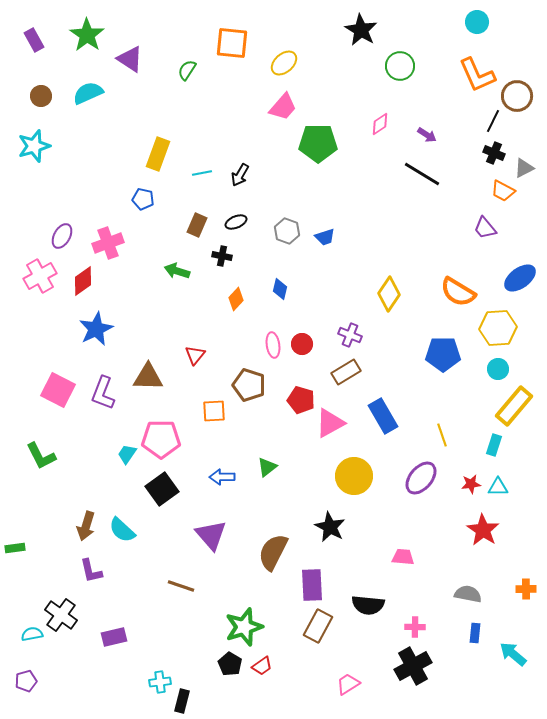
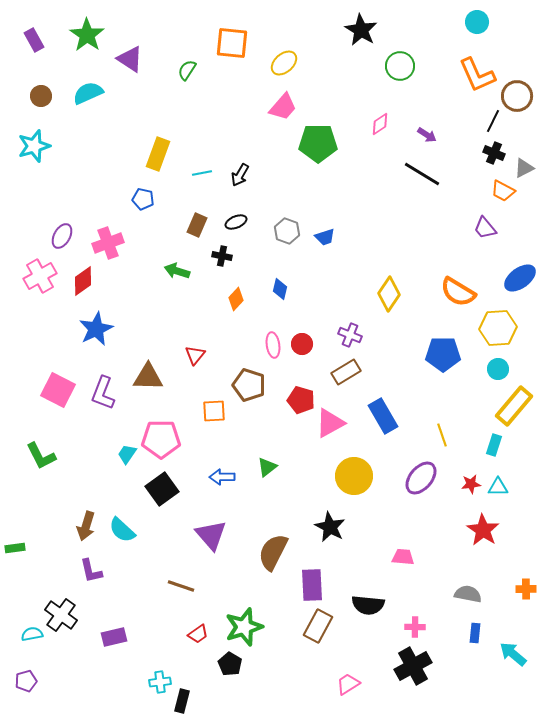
red trapezoid at (262, 666): moved 64 px left, 32 px up
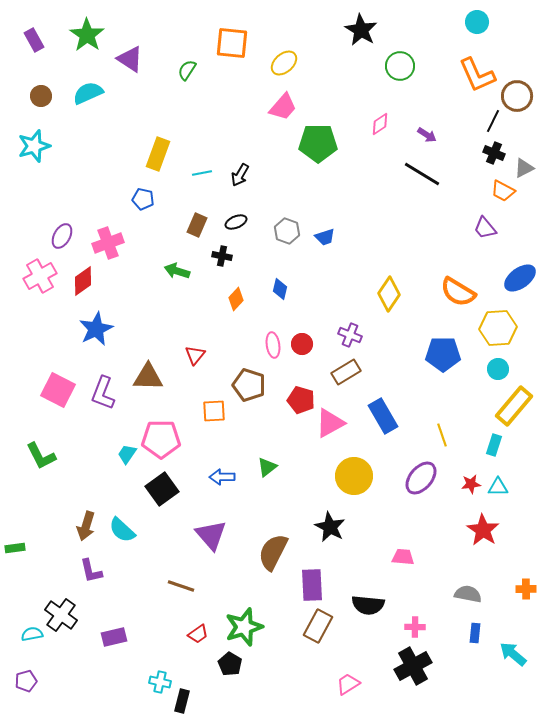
cyan cross at (160, 682): rotated 20 degrees clockwise
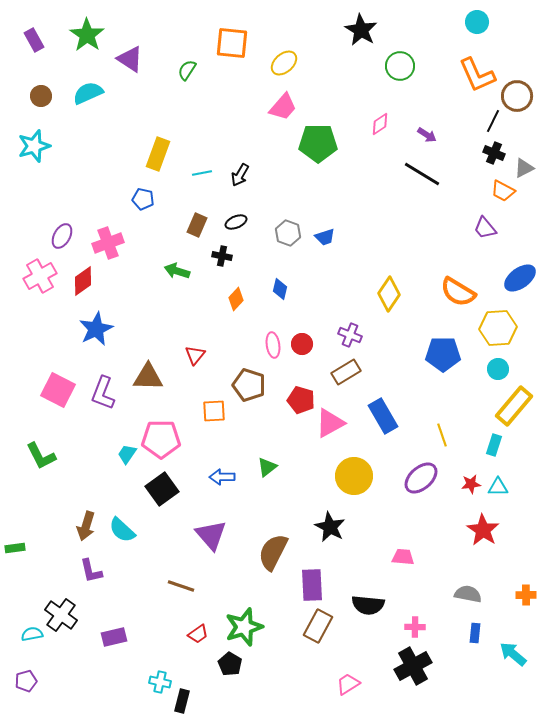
gray hexagon at (287, 231): moved 1 px right, 2 px down
purple ellipse at (421, 478): rotated 8 degrees clockwise
orange cross at (526, 589): moved 6 px down
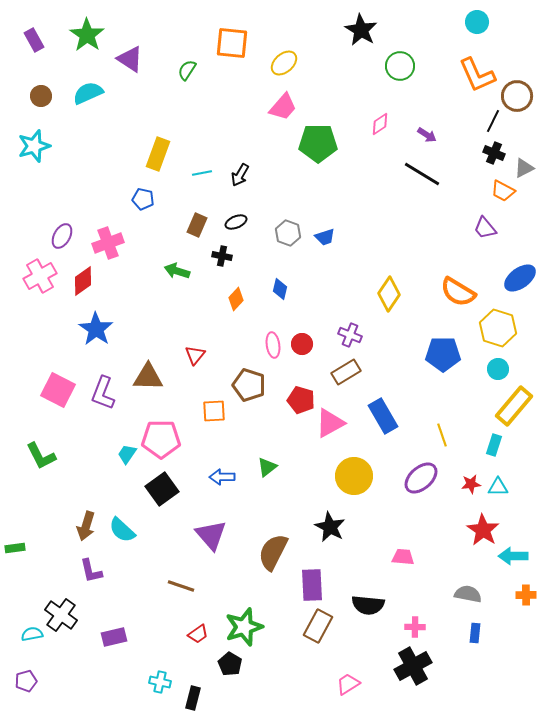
yellow hexagon at (498, 328): rotated 21 degrees clockwise
blue star at (96, 329): rotated 12 degrees counterclockwise
cyan arrow at (513, 654): moved 98 px up; rotated 40 degrees counterclockwise
black rectangle at (182, 701): moved 11 px right, 3 px up
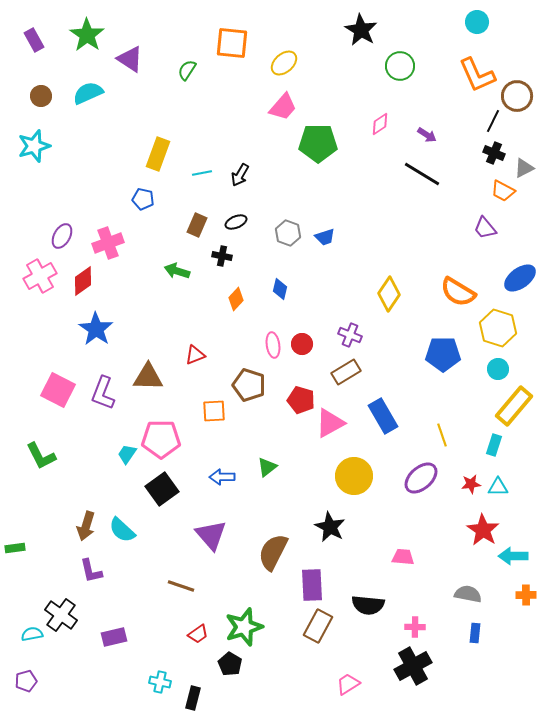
red triangle at (195, 355): rotated 30 degrees clockwise
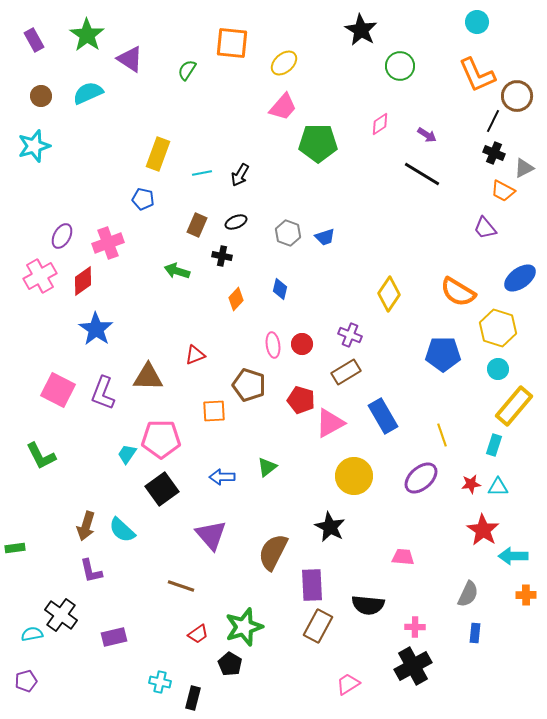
gray semicircle at (468, 594): rotated 104 degrees clockwise
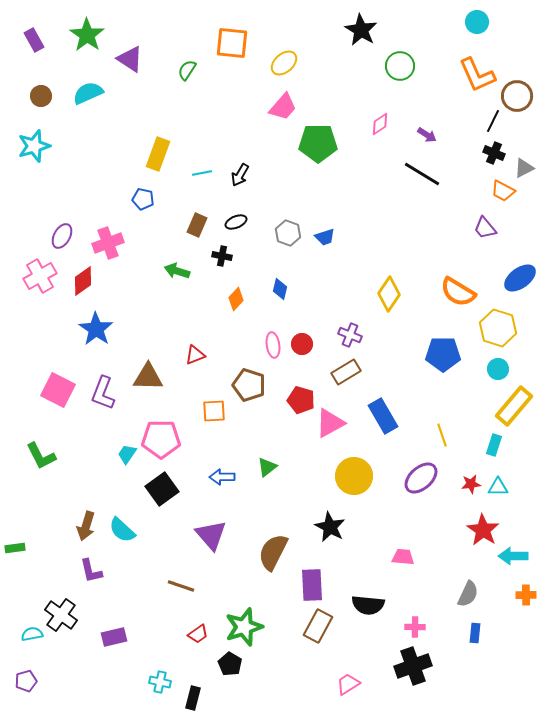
black cross at (413, 666): rotated 9 degrees clockwise
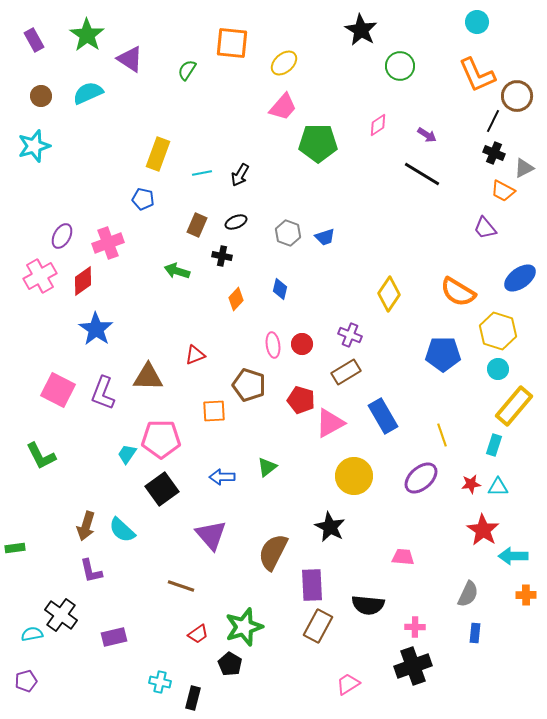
pink diamond at (380, 124): moved 2 px left, 1 px down
yellow hexagon at (498, 328): moved 3 px down
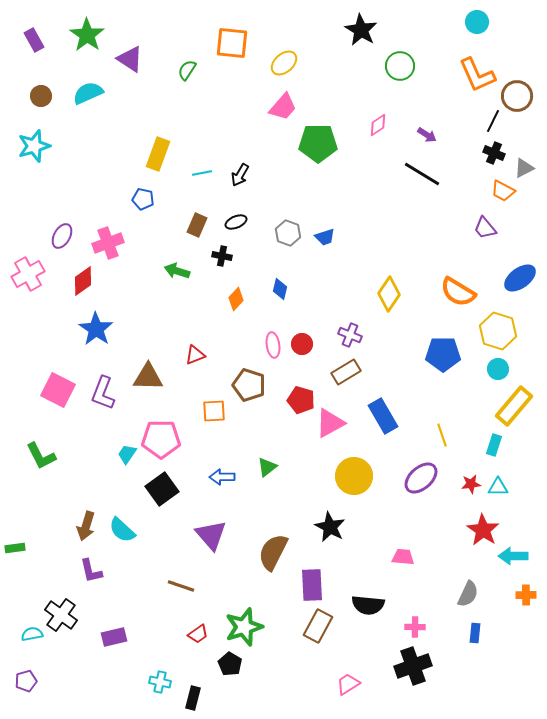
pink cross at (40, 276): moved 12 px left, 2 px up
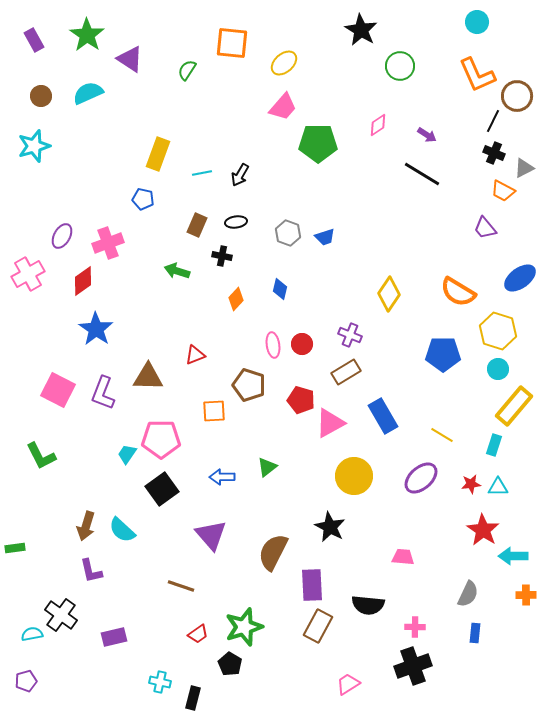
black ellipse at (236, 222): rotated 15 degrees clockwise
yellow line at (442, 435): rotated 40 degrees counterclockwise
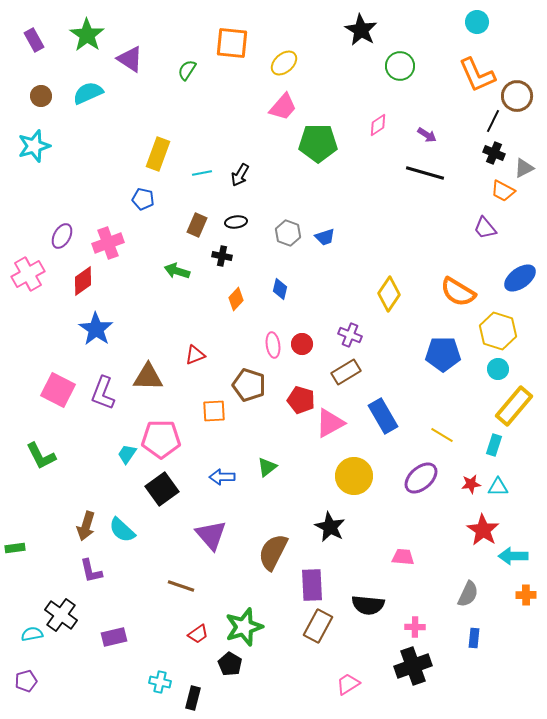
black line at (422, 174): moved 3 px right, 1 px up; rotated 15 degrees counterclockwise
blue rectangle at (475, 633): moved 1 px left, 5 px down
